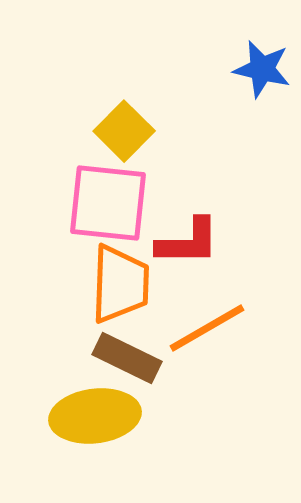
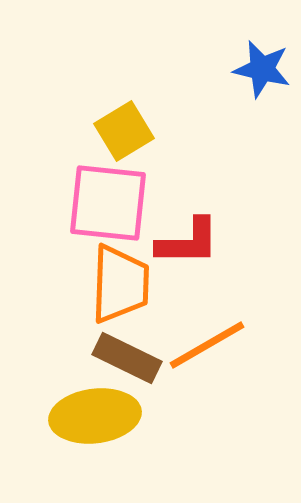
yellow square: rotated 14 degrees clockwise
orange line: moved 17 px down
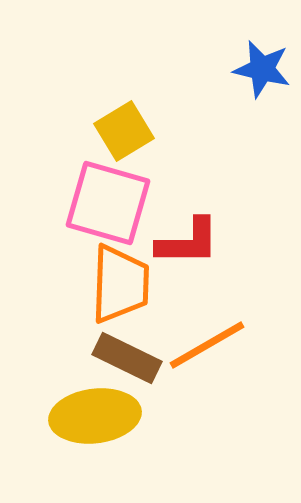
pink square: rotated 10 degrees clockwise
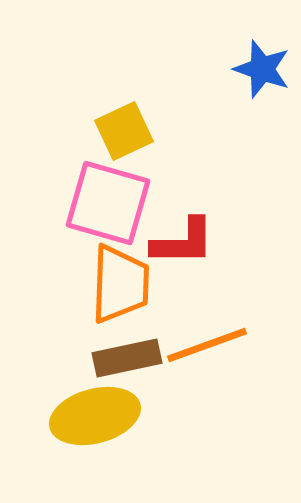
blue star: rotated 6 degrees clockwise
yellow square: rotated 6 degrees clockwise
red L-shape: moved 5 px left
orange line: rotated 10 degrees clockwise
brown rectangle: rotated 38 degrees counterclockwise
yellow ellipse: rotated 8 degrees counterclockwise
